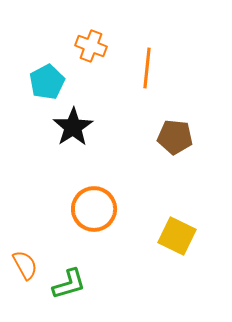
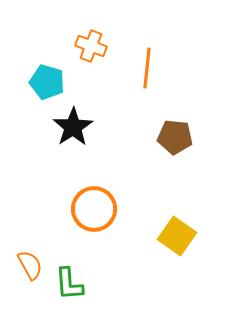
cyan pentagon: rotated 28 degrees counterclockwise
yellow square: rotated 9 degrees clockwise
orange semicircle: moved 5 px right
green L-shape: rotated 102 degrees clockwise
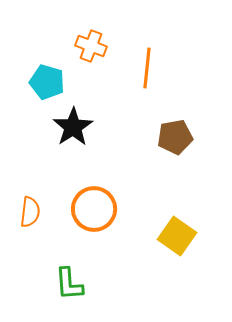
brown pentagon: rotated 16 degrees counterclockwise
orange semicircle: moved 53 px up; rotated 36 degrees clockwise
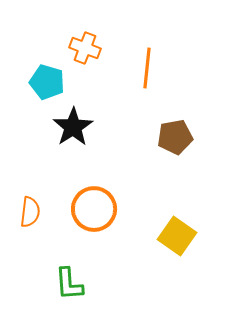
orange cross: moved 6 px left, 2 px down
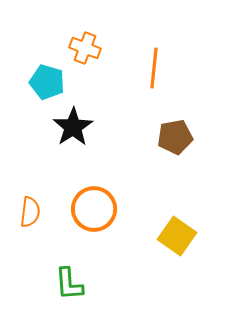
orange line: moved 7 px right
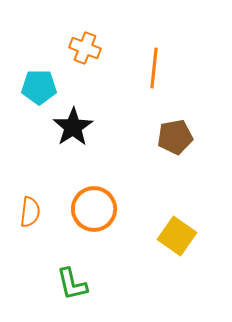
cyan pentagon: moved 8 px left, 5 px down; rotated 16 degrees counterclockwise
green L-shape: moved 3 px right; rotated 9 degrees counterclockwise
